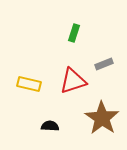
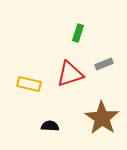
green rectangle: moved 4 px right
red triangle: moved 3 px left, 7 px up
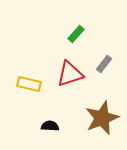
green rectangle: moved 2 px left, 1 px down; rotated 24 degrees clockwise
gray rectangle: rotated 30 degrees counterclockwise
brown star: rotated 16 degrees clockwise
